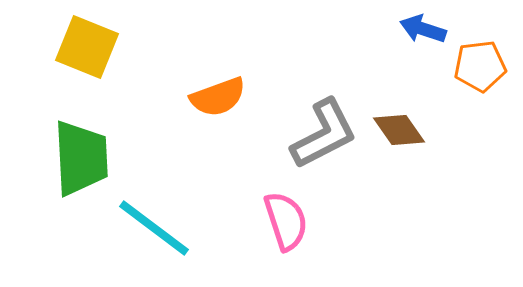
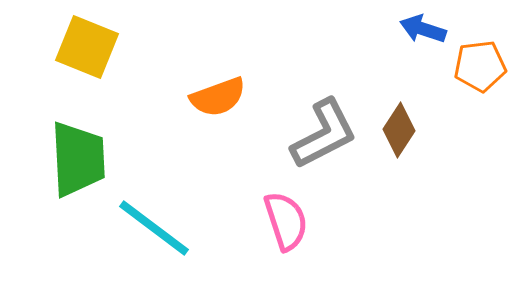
brown diamond: rotated 68 degrees clockwise
green trapezoid: moved 3 px left, 1 px down
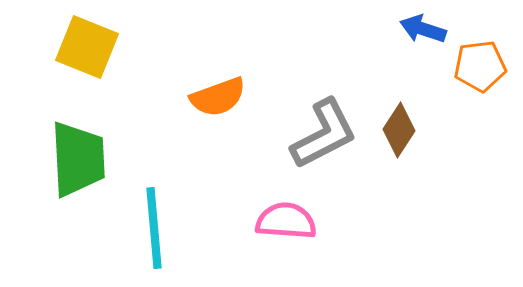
pink semicircle: rotated 68 degrees counterclockwise
cyan line: rotated 48 degrees clockwise
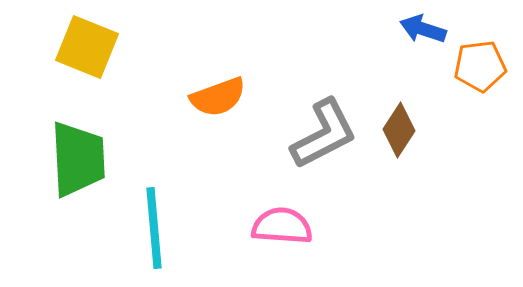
pink semicircle: moved 4 px left, 5 px down
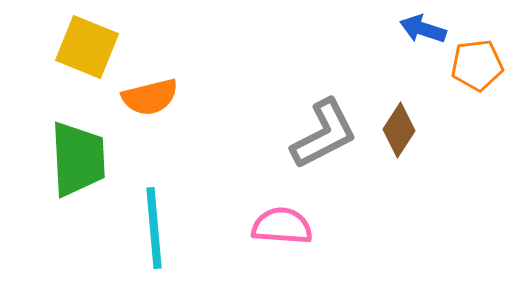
orange pentagon: moved 3 px left, 1 px up
orange semicircle: moved 68 px left; rotated 6 degrees clockwise
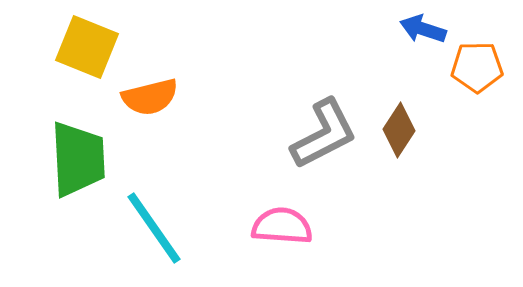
orange pentagon: moved 2 px down; rotated 6 degrees clockwise
cyan line: rotated 30 degrees counterclockwise
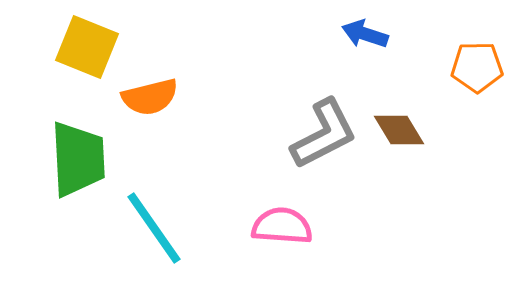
blue arrow: moved 58 px left, 5 px down
brown diamond: rotated 64 degrees counterclockwise
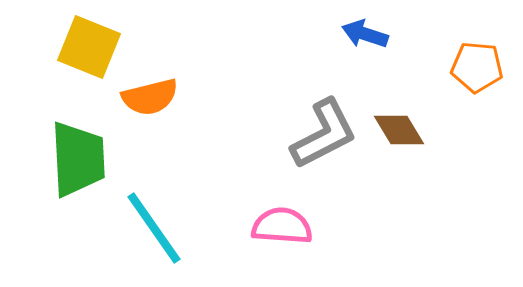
yellow square: moved 2 px right
orange pentagon: rotated 6 degrees clockwise
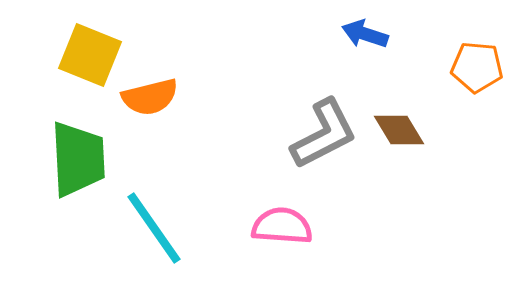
yellow square: moved 1 px right, 8 px down
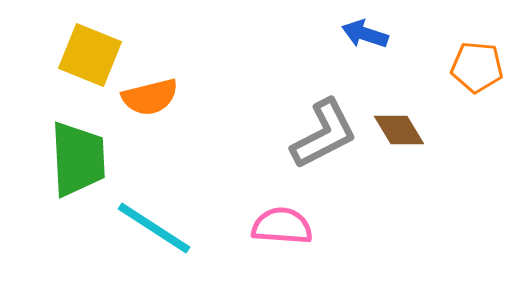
cyan line: rotated 22 degrees counterclockwise
